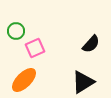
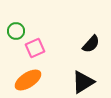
orange ellipse: moved 4 px right; rotated 12 degrees clockwise
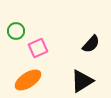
pink square: moved 3 px right
black triangle: moved 1 px left, 1 px up
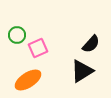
green circle: moved 1 px right, 4 px down
black triangle: moved 10 px up
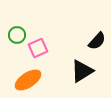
black semicircle: moved 6 px right, 3 px up
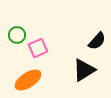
black triangle: moved 2 px right, 1 px up
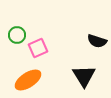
black semicircle: rotated 66 degrees clockwise
black triangle: moved 6 px down; rotated 30 degrees counterclockwise
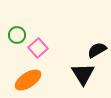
black semicircle: moved 9 px down; rotated 132 degrees clockwise
pink square: rotated 18 degrees counterclockwise
black triangle: moved 1 px left, 2 px up
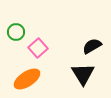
green circle: moved 1 px left, 3 px up
black semicircle: moved 5 px left, 4 px up
orange ellipse: moved 1 px left, 1 px up
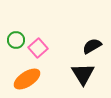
green circle: moved 8 px down
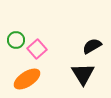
pink square: moved 1 px left, 1 px down
